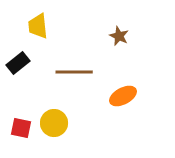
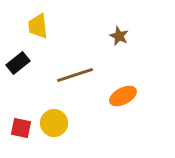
brown line: moved 1 px right, 3 px down; rotated 18 degrees counterclockwise
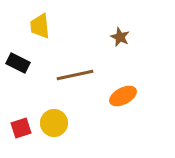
yellow trapezoid: moved 2 px right
brown star: moved 1 px right, 1 px down
black rectangle: rotated 65 degrees clockwise
brown line: rotated 6 degrees clockwise
red square: rotated 30 degrees counterclockwise
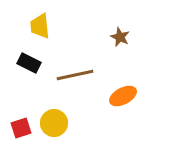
black rectangle: moved 11 px right
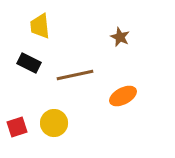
red square: moved 4 px left, 1 px up
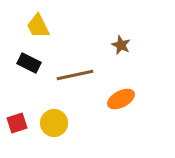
yellow trapezoid: moved 2 px left; rotated 20 degrees counterclockwise
brown star: moved 1 px right, 8 px down
orange ellipse: moved 2 px left, 3 px down
red square: moved 4 px up
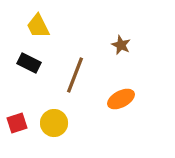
brown line: rotated 57 degrees counterclockwise
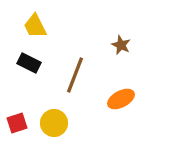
yellow trapezoid: moved 3 px left
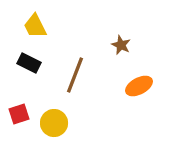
orange ellipse: moved 18 px right, 13 px up
red square: moved 2 px right, 9 px up
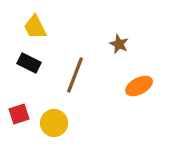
yellow trapezoid: moved 1 px down
brown star: moved 2 px left, 1 px up
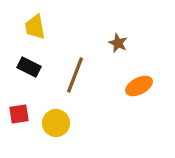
yellow trapezoid: rotated 16 degrees clockwise
brown star: moved 1 px left, 1 px up
black rectangle: moved 4 px down
red square: rotated 10 degrees clockwise
yellow circle: moved 2 px right
